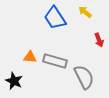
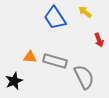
black star: rotated 24 degrees clockwise
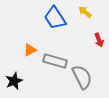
orange triangle: moved 7 px up; rotated 32 degrees counterclockwise
gray semicircle: moved 2 px left
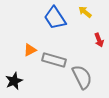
gray rectangle: moved 1 px left, 1 px up
